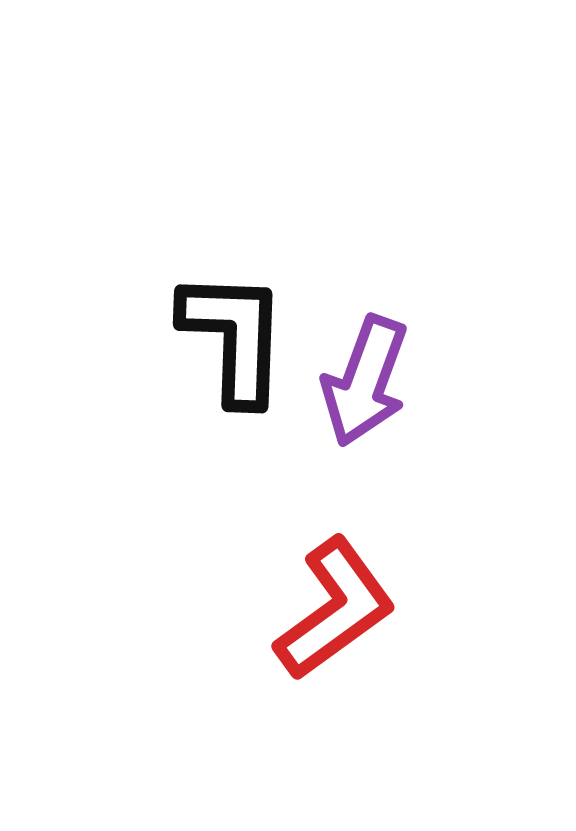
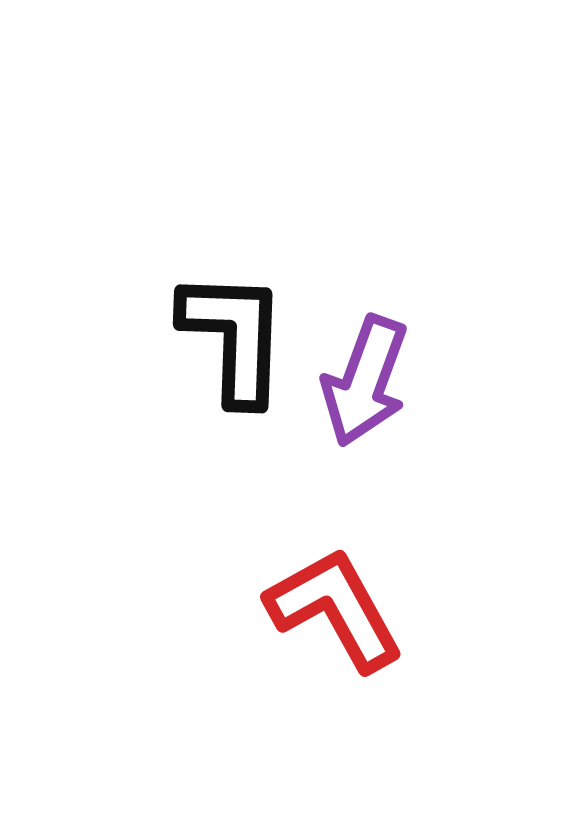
red L-shape: rotated 83 degrees counterclockwise
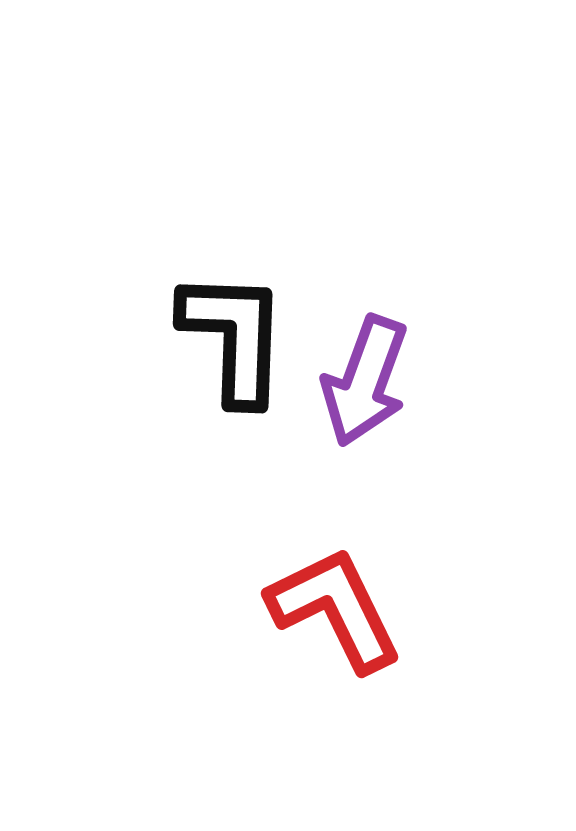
red L-shape: rotated 3 degrees clockwise
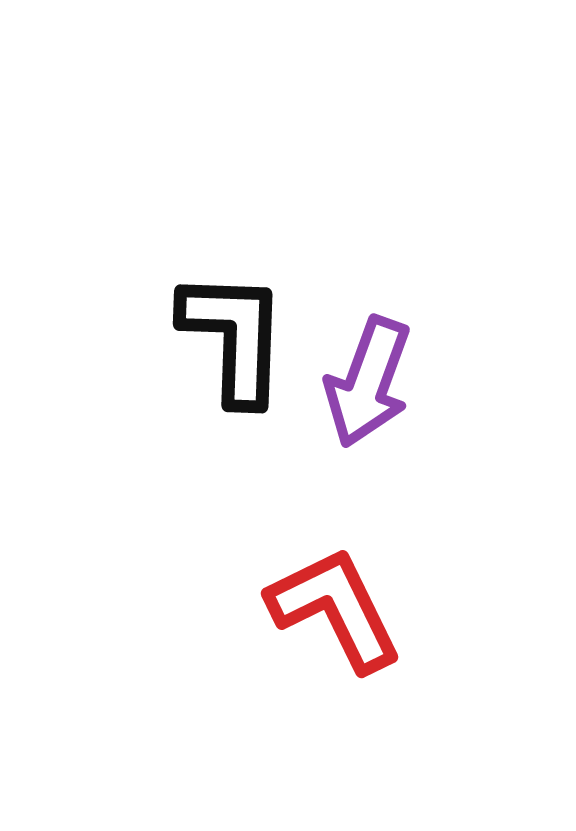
purple arrow: moved 3 px right, 1 px down
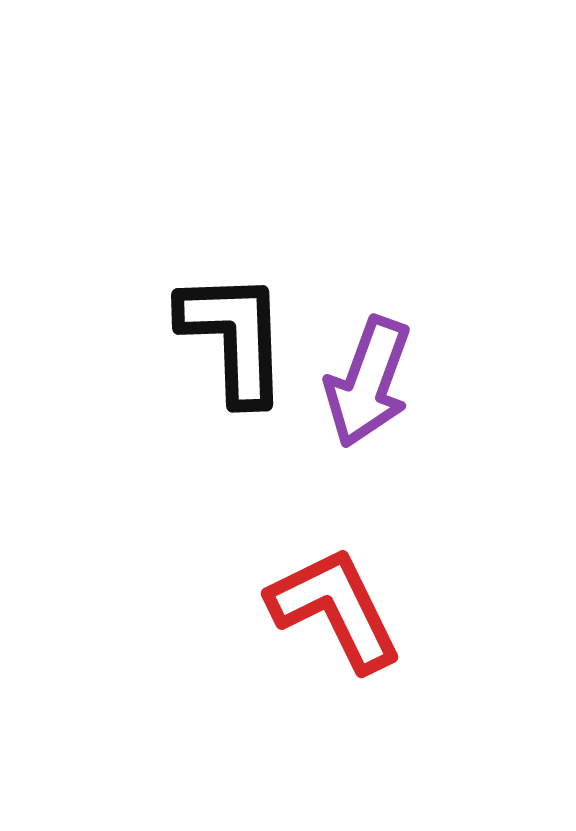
black L-shape: rotated 4 degrees counterclockwise
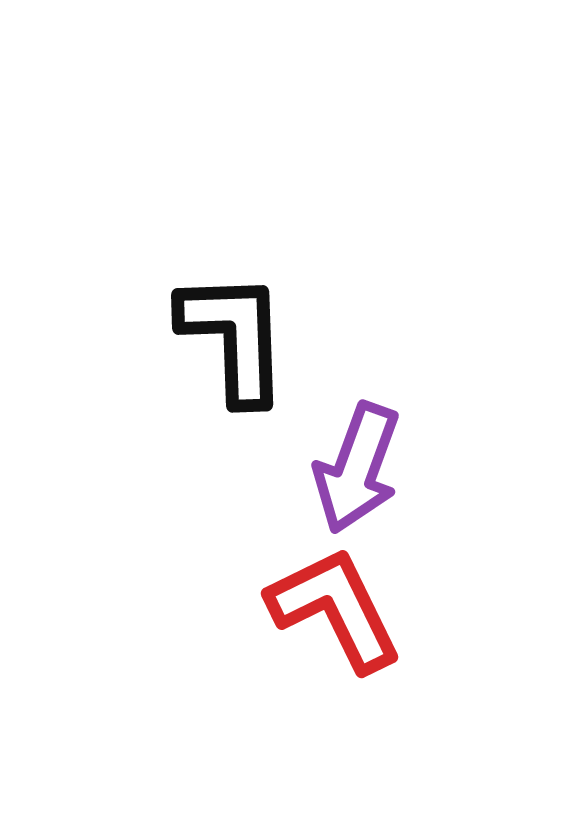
purple arrow: moved 11 px left, 86 px down
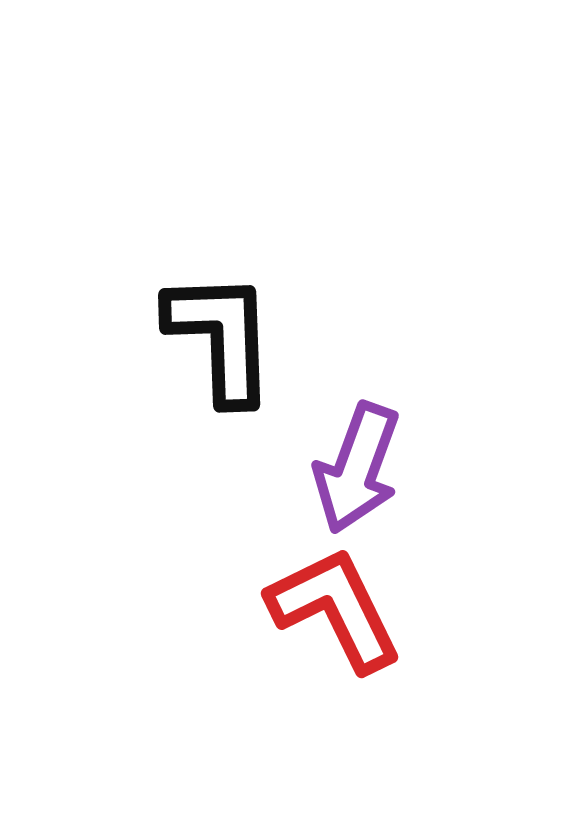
black L-shape: moved 13 px left
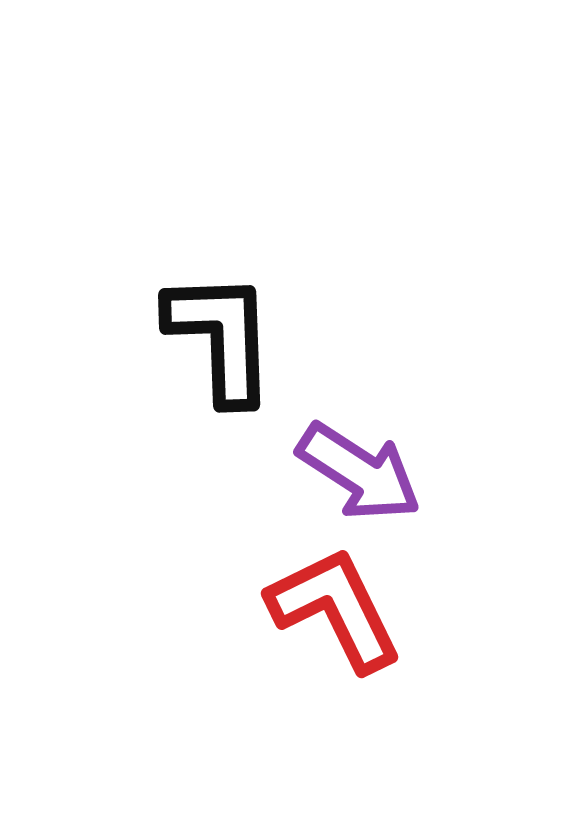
purple arrow: moved 2 px right, 4 px down; rotated 77 degrees counterclockwise
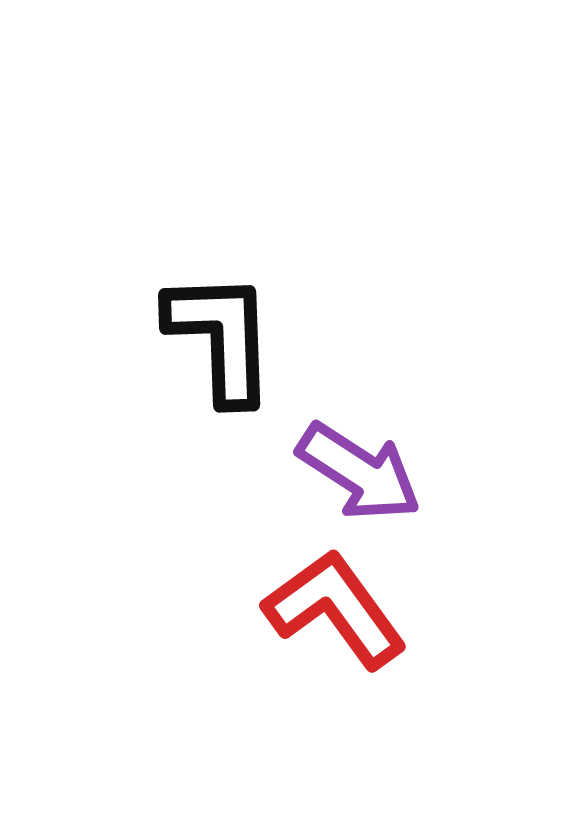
red L-shape: rotated 10 degrees counterclockwise
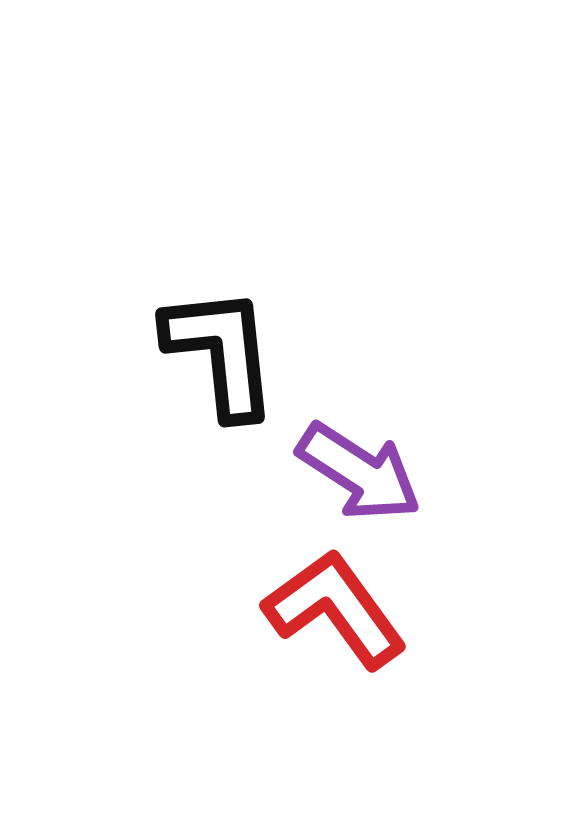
black L-shape: moved 15 px down; rotated 4 degrees counterclockwise
